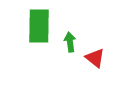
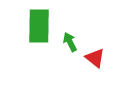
green arrow: rotated 18 degrees counterclockwise
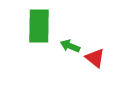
green arrow: moved 4 px down; rotated 42 degrees counterclockwise
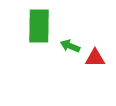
red triangle: rotated 40 degrees counterclockwise
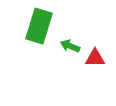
green rectangle: rotated 16 degrees clockwise
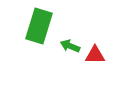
red triangle: moved 3 px up
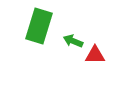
green arrow: moved 3 px right, 5 px up
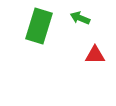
green arrow: moved 7 px right, 23 px up
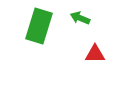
red triangle: moved 1 px up
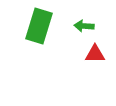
green arrow: moved 4 px right, 8 px down; rotated 18 degrees counterclockwise
